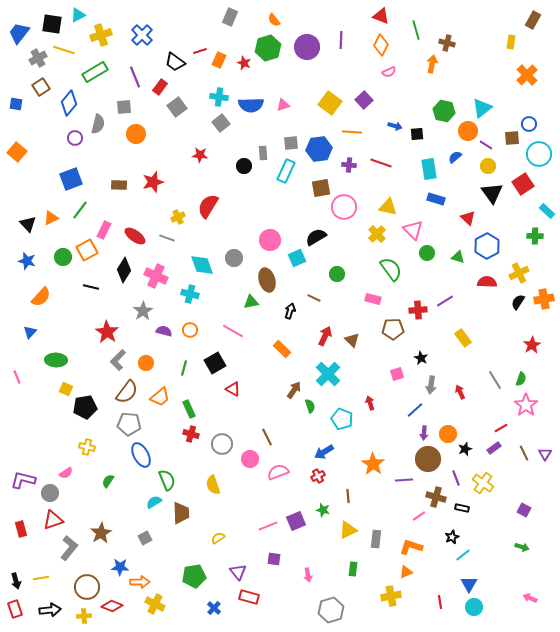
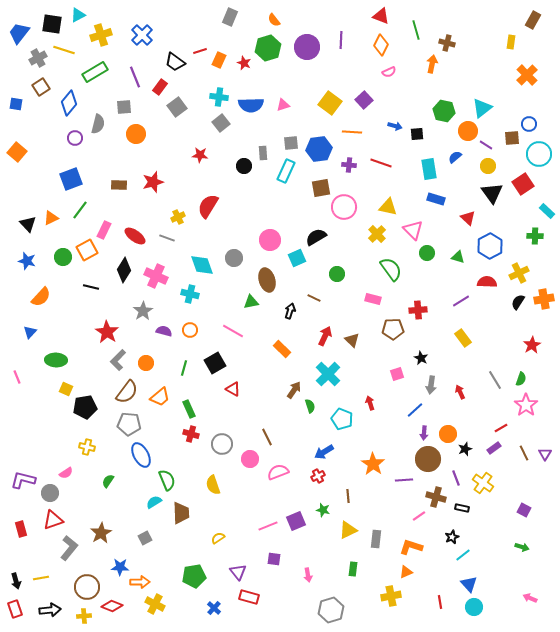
blue hexagon at (487, 246): moved 3 px right
purple line at (445, 301): moved 16 px right
blue triangle at (469, 584): rotated 12 degrees counterclockwise
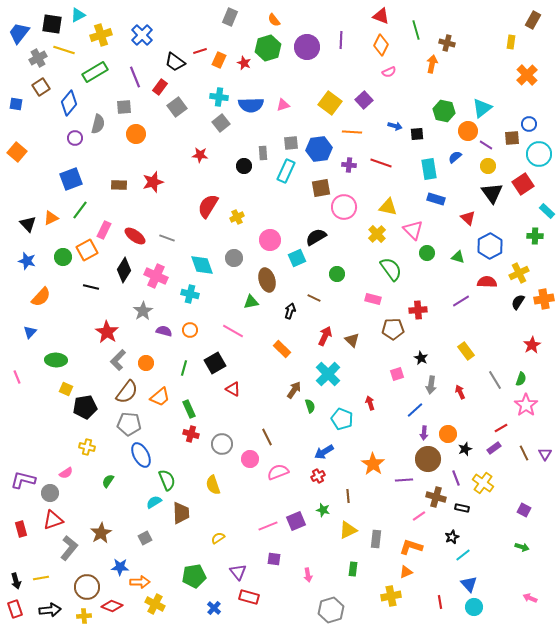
yellow cross at (178, 217): moved 59 px right
yellow rectangle at (463, 338): moved 3 px right, 13 px down
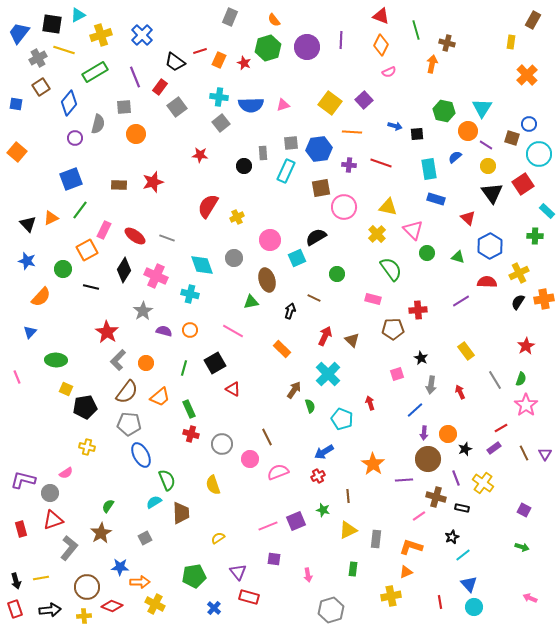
cyan triangle at (482, 108): rotated 20 degrees counterclockwise
brown square at (512, 138): rotated 21 degrees clockwise
green circle at (63, 257): moved 12 px down
red star at (532, 345): moved 6 px left, 1 px down
green semicircle at (108, 481): moved 25 px down
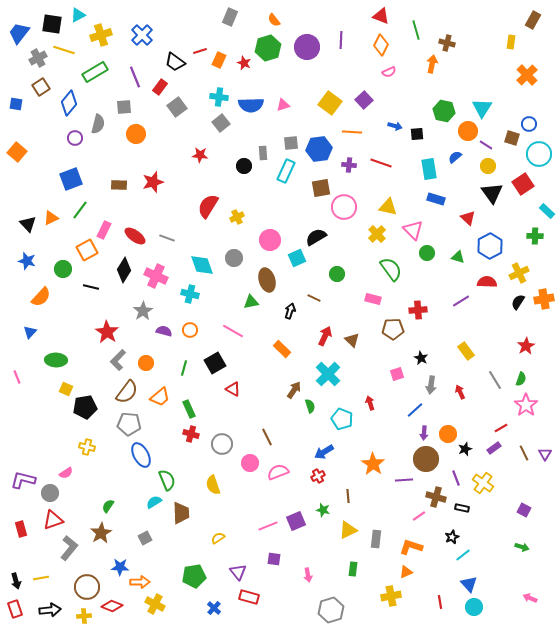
pink circle at (250, 459): moved 4 px down
brown circle at (428, 459): moved 2 px left
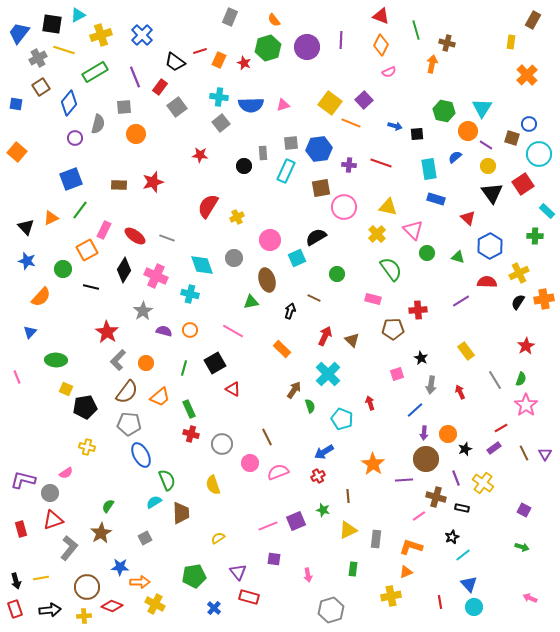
orange line at (352, 132): moved 1 px left, 9 px up; rotated 18 degrees clockwise
black triangle at (28, 224): moved 2 px left, 3 px down
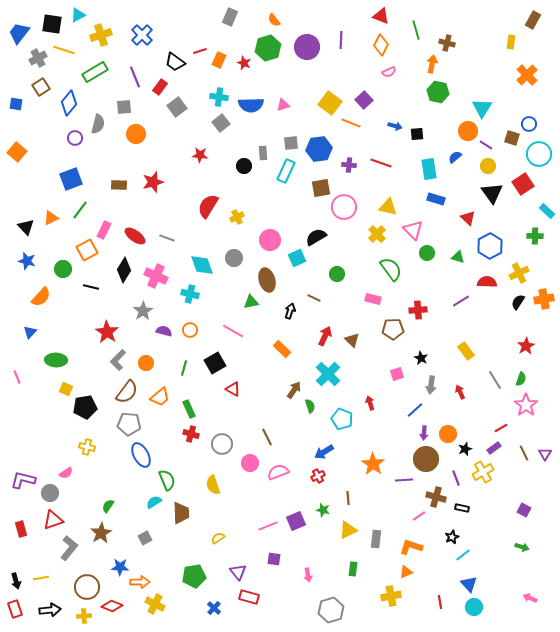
green hexagon at (444, 111): moved 6 px left, 19 px up
yellow cross at (483, 483): moved 11 px up; rotated 25 degrees clockwise
brown line at (348, 496): moved 2 px down
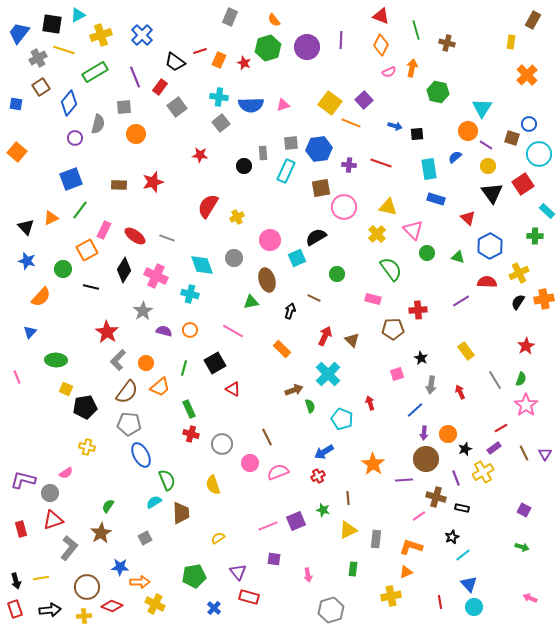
orange arrow at (432, 64): moved 20 px left, 4 px down
brown arrow at (294, 390): rotated 36 degrees clockwise
orange trapezoid at (160, 397): moved 10 px up
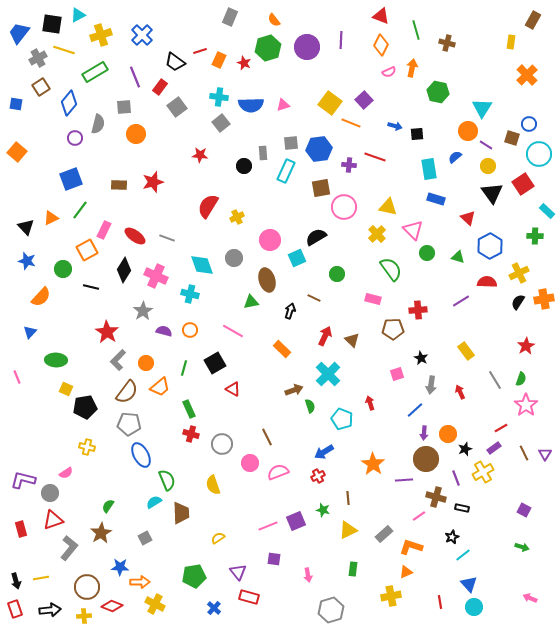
red line at (381, 163): moved 6 px left, 6 px up
gray rectangle at (376, 539): moved 8 px right, 5 px up; rotated 42 degrees clockwise
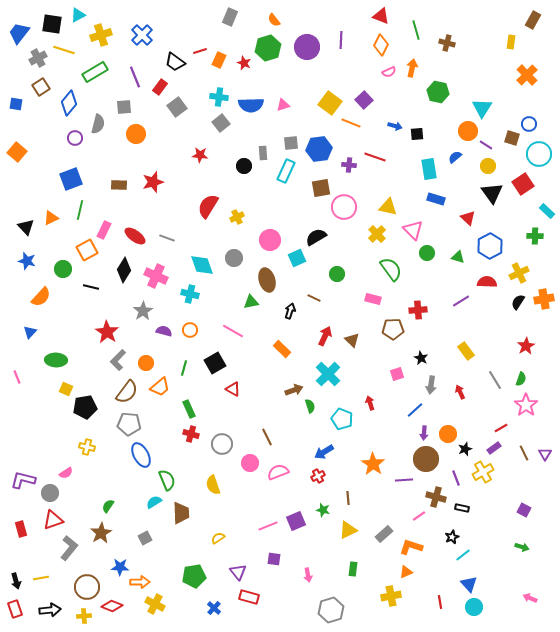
green line at (80, 210): rotated 24 degrees counterclockwise
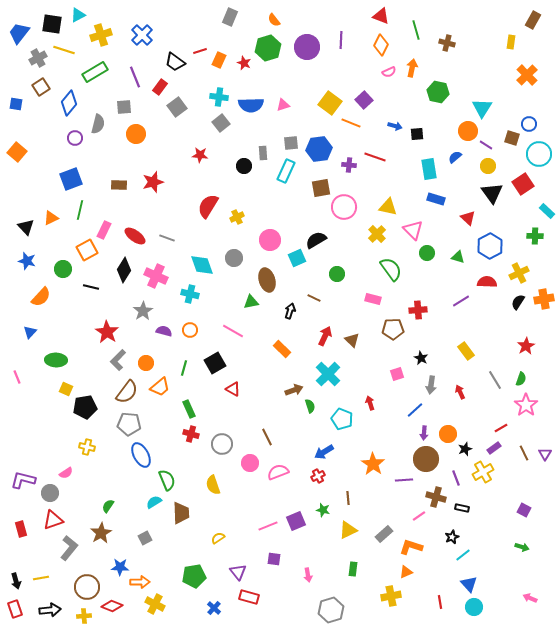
black semicircle at (316, 237): moved 3 px down
